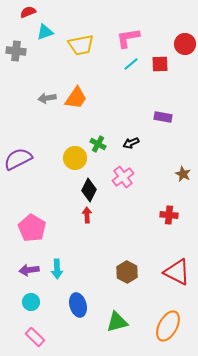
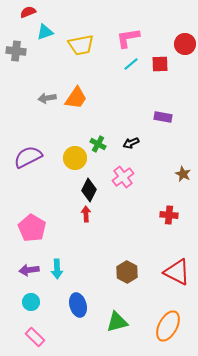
purple semicircle: moved 10 px right, 2 px up
red arrow: moved 1 px left, 1 px up
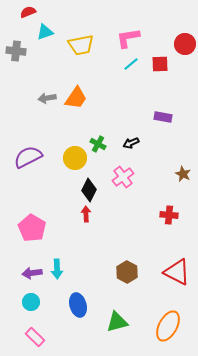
purple arrow: moved 3 px right, 3 px down
